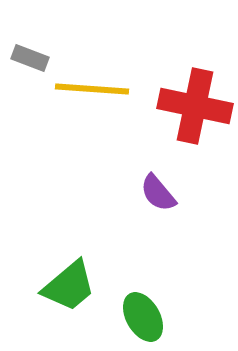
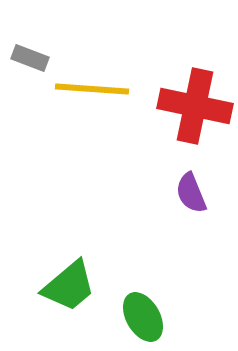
purple semicircle: moved 33 px right; rotated 18 degrees clockwise
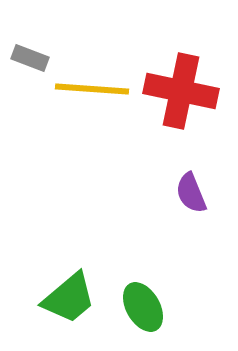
red cross: moved 14 px left, 15 px up
green trapezoid: moved 12 px down
green ellipse: moved 10 px up
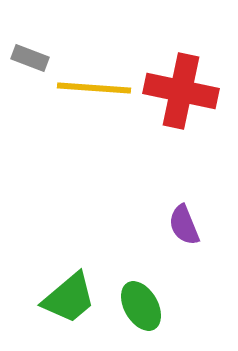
yellow line: moved 2 px right, 1 px up
purple semicircle: moved 7 px left, 32 px down
green ellipse: moved 2 px left, 1 px up
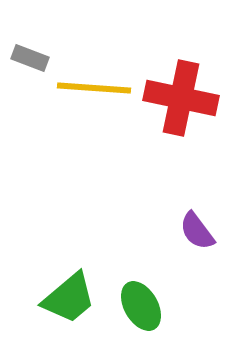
red cross: moved 7 px down
purple semicircle: moved 13 px right, 6 px down; rotated 15 degrees counterclockwise
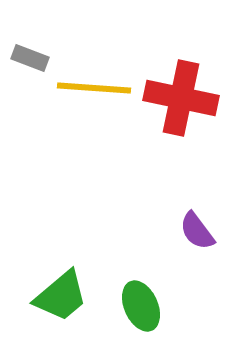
green trapezoid: moved 8 px left, 2 px up
green ellipse: rotated 6 degrees clockwise
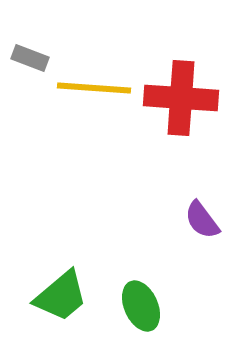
red cross: rotated 8 degrees counterclockwise
purple semicircle: moved 5 px right, 11 px up
